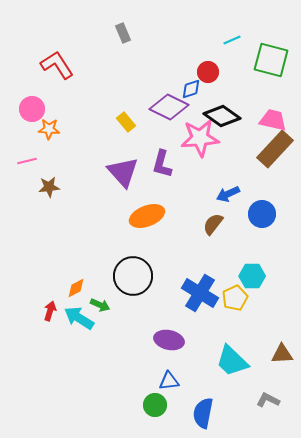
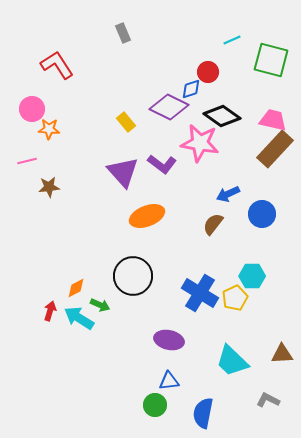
pink star: moved 5 px down; rotated 15 degrees clockwise
purple L-shape: rotated 68 degrees counterclockwise
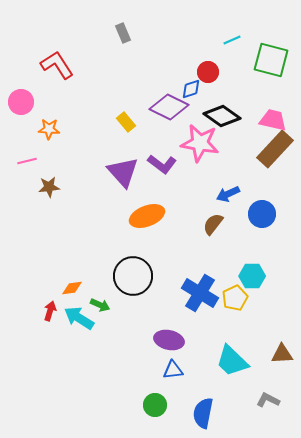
pink circle: moved 11 px left, 7 px up
orange diamond: moved 4 px left; rotated 20 degrees clockwise
blue triangle: moved 4 px right, 11 px up
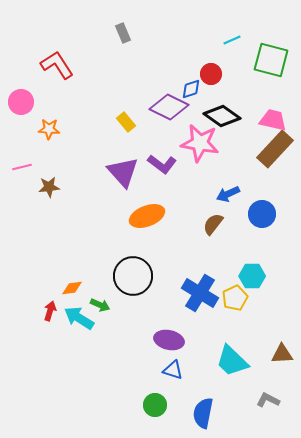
red circle: moved 3 px right, 2 px down
pink line: moved 5 px left, 6 px down
blue triangle: rotated 25 degrees clockwise
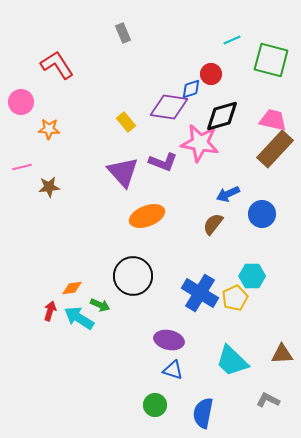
purple diamond: rotated 18 degrees counterclockwise
black diamond: rotated 51 degrees counterclockwise
purple L-shape: moved 1 px right, 2 px up; rotated 16 degrees counterclockwise
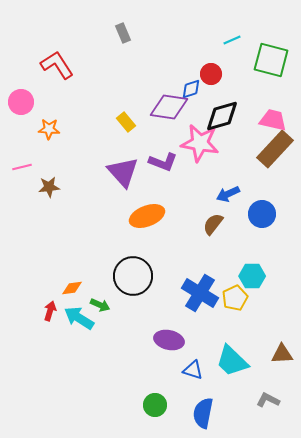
blue triangle: moved 20 px right
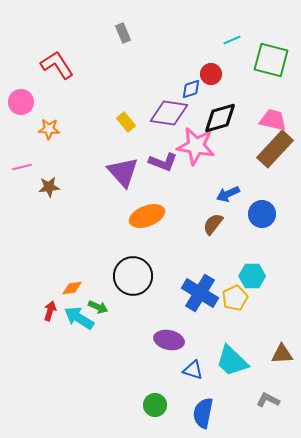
purple diamond: moved 6 px down
black diamond: moved 2 px left, 2 px down
pink star: moved 4 px left, 3 px down
green arrow: moved 2 px left, 2 px down
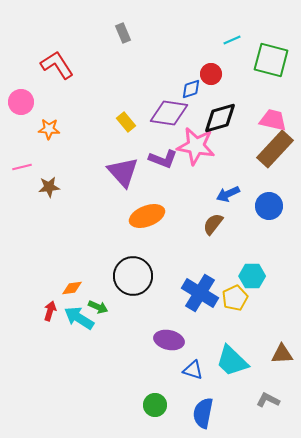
purple L-shape: moved 3 px up
blue circle: moved 7 px right, 8 px up
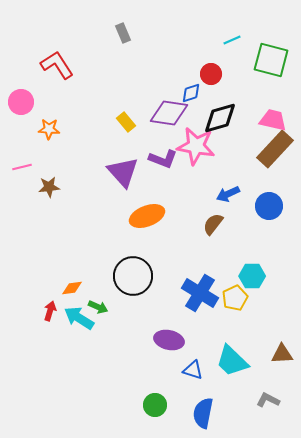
blue diamond: moved 4 px down
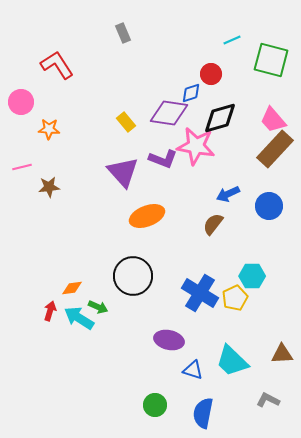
pink trapezoid: rotated 144 degrees counterclockwise
